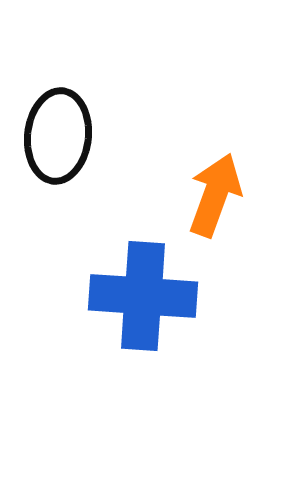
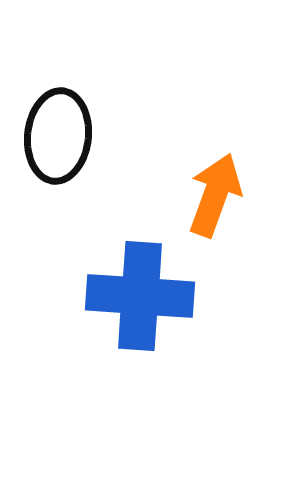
blue cross: moved 3 px left
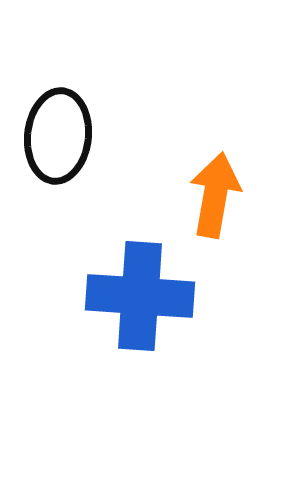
orange arrow: rotated 10 degrees counterclockwise
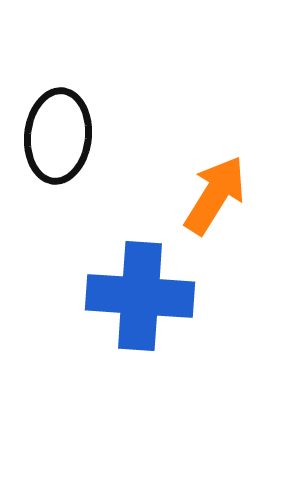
orange arrow: rotated 22 degrees clockwise
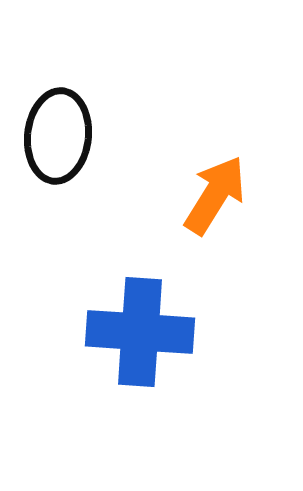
blue cross: moved 36 px down
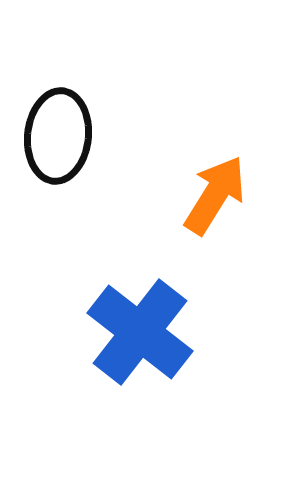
blue cross: rotated 34 degrees clockwise
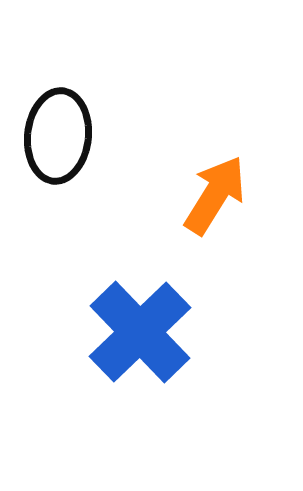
blue cross: rotated 8 degrees clockwise
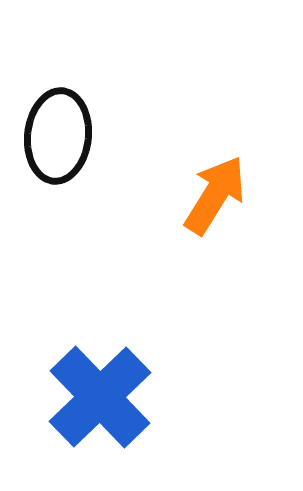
blue cross: moved 40 px left, 65 px down
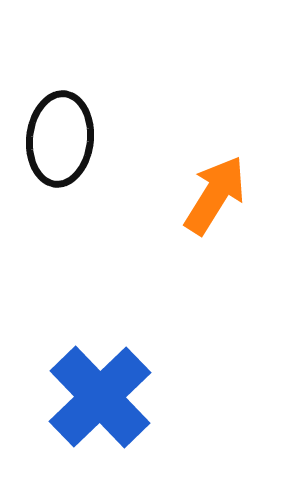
black ellipse: moved 2 px right, 3 px down
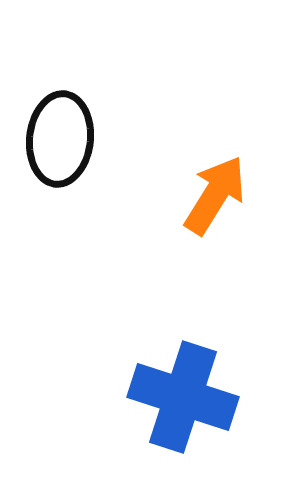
blue cross: moved 83 px right; rotated 28 degrees counterclockwise
